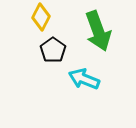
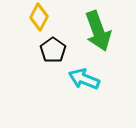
yellow diamond: moved 2 px left
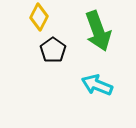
cyan arrow: moved 13 px right, 6 px down
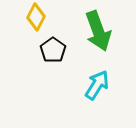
yellow diamond: moved 3 px left
cyan arrow: rotated 100 degrees clockwise
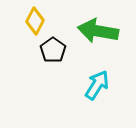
yellow diamond: moved 1 px left, 4 px down
green arrow: rotated 120 degrees clockwise
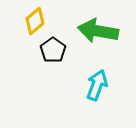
yellow diamond: rotated 24 degrees clockwise
cyan arrow: rotated 12 degrees counterclockwise
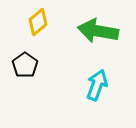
yellow diamond: moved 3 px right, 1 px down
black pentagon: moved 28 px left, 15 px down
